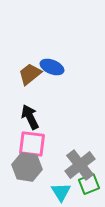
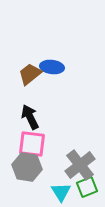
blue ellipse: rotated 15 degrees counterclockwise
green square: moved 2 px left, 3 px down
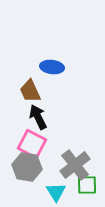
brown trapezoid: moved 17 px down; rotated 75 degrees counterclockwise
black arrow: moved 8 px right
pink square: rotated 20 degrees clockwise
gray cross: moved 5 px left
green square: moved 2 px up; rotated 20 degrees clockwise
cyan triangle: moved 5 px left
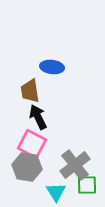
brown trapezoid: rotated 15 degrees clockwise
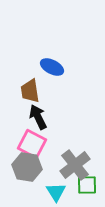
blue ellipse: rotated 20 degrees clockwise
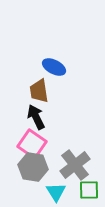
blue ellipse: moved 2 px right
brown trapezoid: moved 9 px right
black arrow: moved 2 px left
pink square: rotated 8 degrees clockwise
gray hexagon: moved 6 px right
green square: moved 2 px right, 5 px down
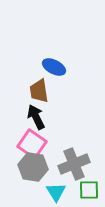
gray cross: moved 1 px left, 1 px up; rotated 16 degrees clockwise
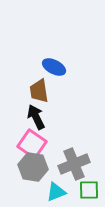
cyan triangle: rotated 40 degrees clockwise
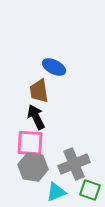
pink square: moved 2 px left, 1 px up; rotated 32 degrees counterclockwise
green square: moved 1 px right; rotated 20 degrees clockwise
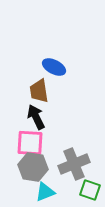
cyan triangle: moved 11 px left
